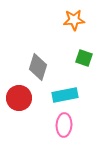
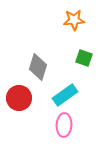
cyan rectangle: rotated 25 degrees counterclockwise
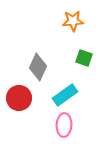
orange star: moved 1 px left, 1 px down
gray diamond: rotated 8 degrees clockwise
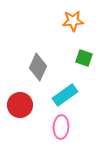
red circle: moved 1 px right, 7 px down
pink ellipse: moved 3 px left, 2 px down
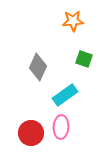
green square: moved 1 px down
red circle: moved 11 px right, 28 px down
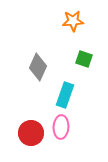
cyan rectangle: rotated 35 degrees counterclockwise
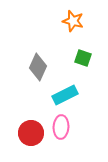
orange star: rotated 20 degrees clockwise
green square: moved 1 px left, 1 px up
cyan rectangle: rotated 45 degrees clockwise
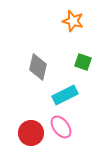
green square: moved 4 px down
gray diamond: rotated 12 degrees counterclockwise
pink ellipse: rotated 40 degrees counterclockwise
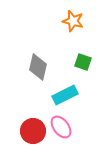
red circle: moved 2 px right, 2 px up
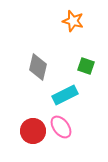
green square: moved 3 px right, 4 px down
